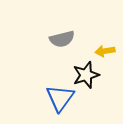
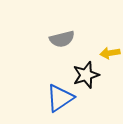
yellow arrow: moved 5 px right, 2 px down
blue triangle: rotated 20 degrees clockwise
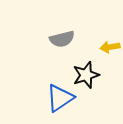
yellow arrow: moved 6 px up
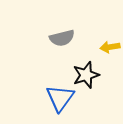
gray semicircle: moved 1 px up
blue triangle: rotated 20 degrees counterclockwise
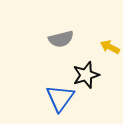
gray semicircle: moved 1 px left, 1 px down
yellow arrow: rotated 36 degrees clockwise
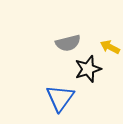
gray semicircle: moved 7 px right, 4 px down
black star: moved 2 px right, 6 px up
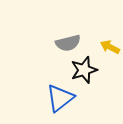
black star: moved 4 px left, 1 px down
blue triangle: rotated 16 degrees clockwise
